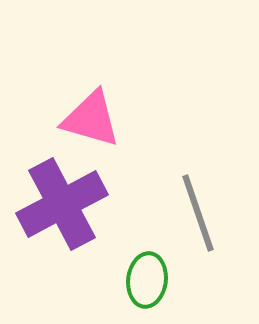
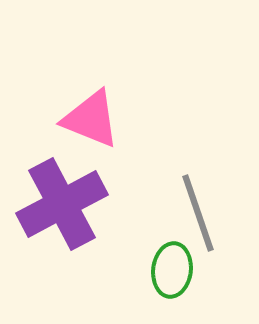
pink triangle: rotated 6 degrees clockwise
green ellipse: moved 25 px right, 10 px up
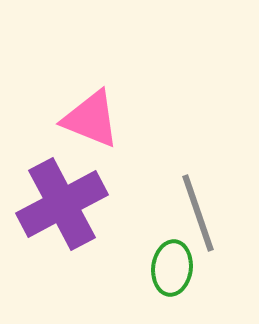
green ellipse: moved 2 px up
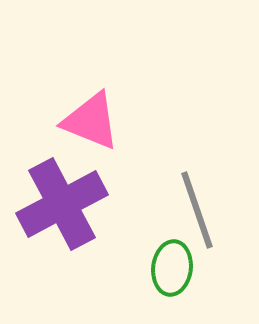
pink triangle: moved 2 px down
gray line: moved 1 px left, 3 px up
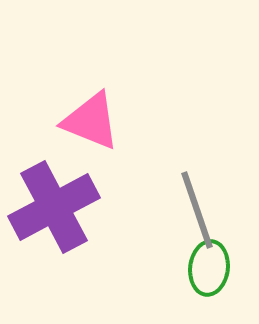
purple cross: moved 8 px left, 3 px down
green ellipse: moved 37 px right
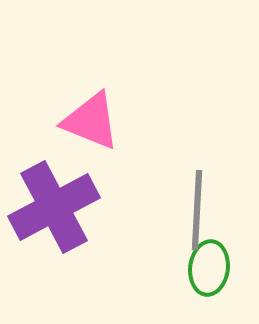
gray line: rotated 22 degrees clockwise
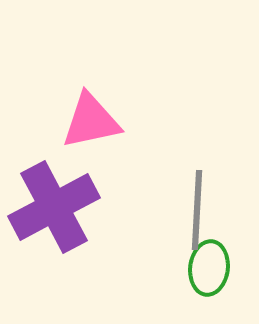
pink triangle: rotated 34 degrees counterclockwise
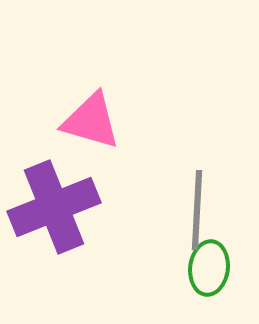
pink triangle: rotated 28 degrees clockwise
purple cross: rotated 6 degrees clockwise
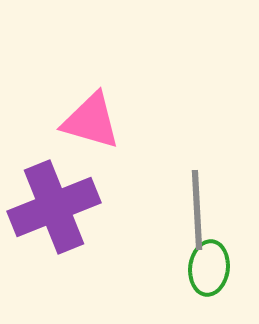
gray line: rotated 6 degrees counterclockwise
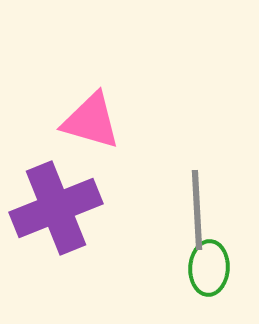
purple cross: moved 2 px right, 1 px down
green ellipse: rotated 4 degrees counterclockwise
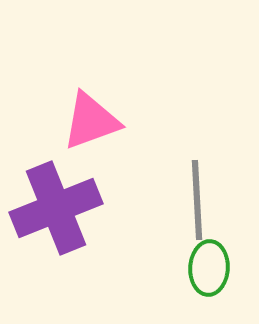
pink triangle: rotated 36 degrees counterclockwise
gray line: moved 10 px up
